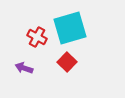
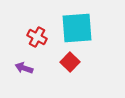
cyan square: moved 7 px right; rotated 12 degrees clockwise
red square: moved 3 px right
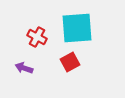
red square: rotated 18 degrees clockwise
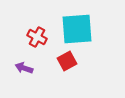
cyan square: moved 1 px down
red square: moved 3 px left, 1 px up
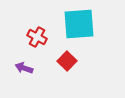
cyan square: moved 2 px right, 5 px up
red square: rotated 18 degrees counterclockwise
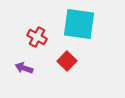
cyan square: rotated 12 degrees clockwise
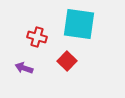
red cross: rotated 12 degrees counterclockwise
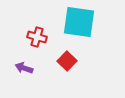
cyan square: moved 2 px up
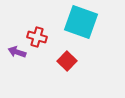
cyan square: moved 2 px right; rotated 12 degrees clockwise
purple arrow: moved 7 px left, 16 px up
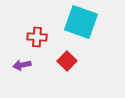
red cross: rotated 12 degrees counterclockwise
purple arrow: moved 5 px right, 13 px down; rotated 30 degrees counterclockwise
